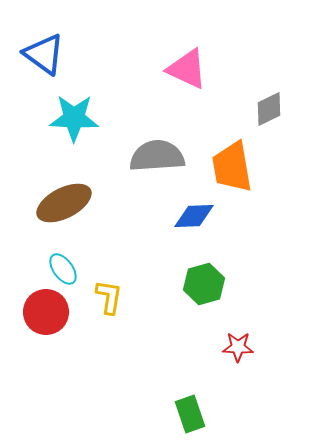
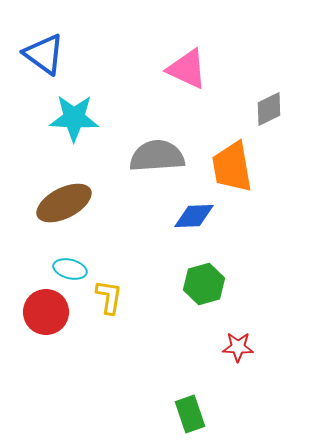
cyan ellipse: moved 7 px right; rotated 40 degrees counterclockwise
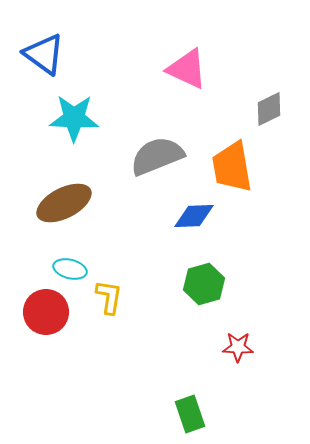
gray semicircle: rotated 18 degrees counterclockwise
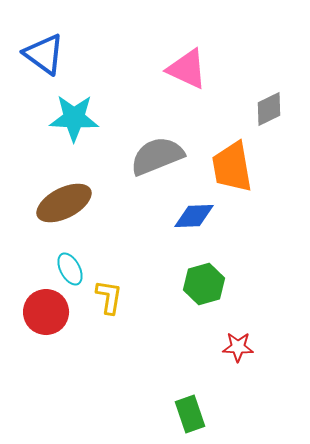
cyan ellipse: rotated 48 degrees clockwise
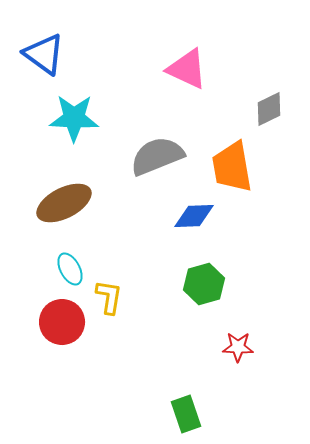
red circle: moved 16 px right, 10 px down
green rectangle: moved 4 px left
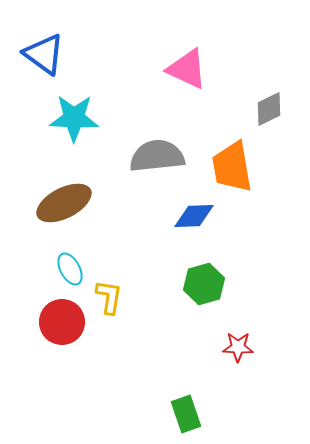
gray semicircle: rotated 16 degrees clockwise
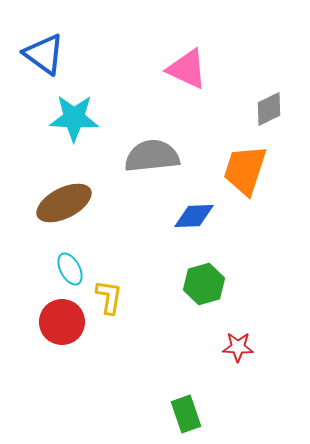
gray semicircle: moved 5 px left
orange trapezoid: moved 13 px right, 3 px down; rotated 28 degrees clockwise
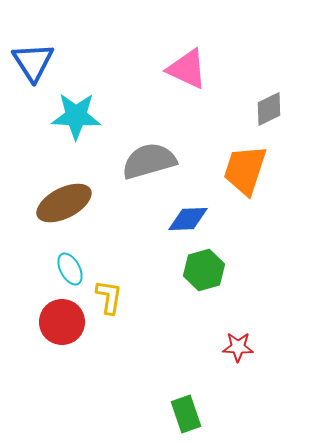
blue triangle: moved 11 px left, 8 px down; rotated 21 degrees clockwise
cyan star: moved 2 px right, 2 px up
gray semicircle: moved 3 px left, 5 px down; rotated 10 degrees counterclockwise
blue diamond: moved 6 px left, 3 px down
green hexagon: moved 14 px up
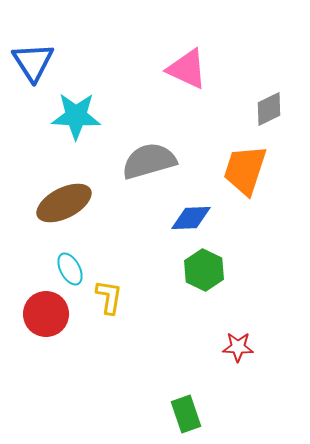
blue diamond: moved 3 px right, 1 px up
green hexagon: rotated 18 degrees counterclockwise
red circle: moved 16 px left, 8 px up
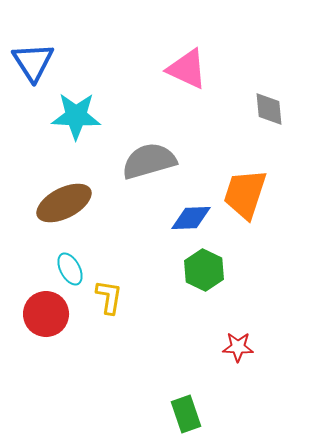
gray diamond: rotated 69 degrees counterclockwise
orange trapezoid: moved 24 px down
